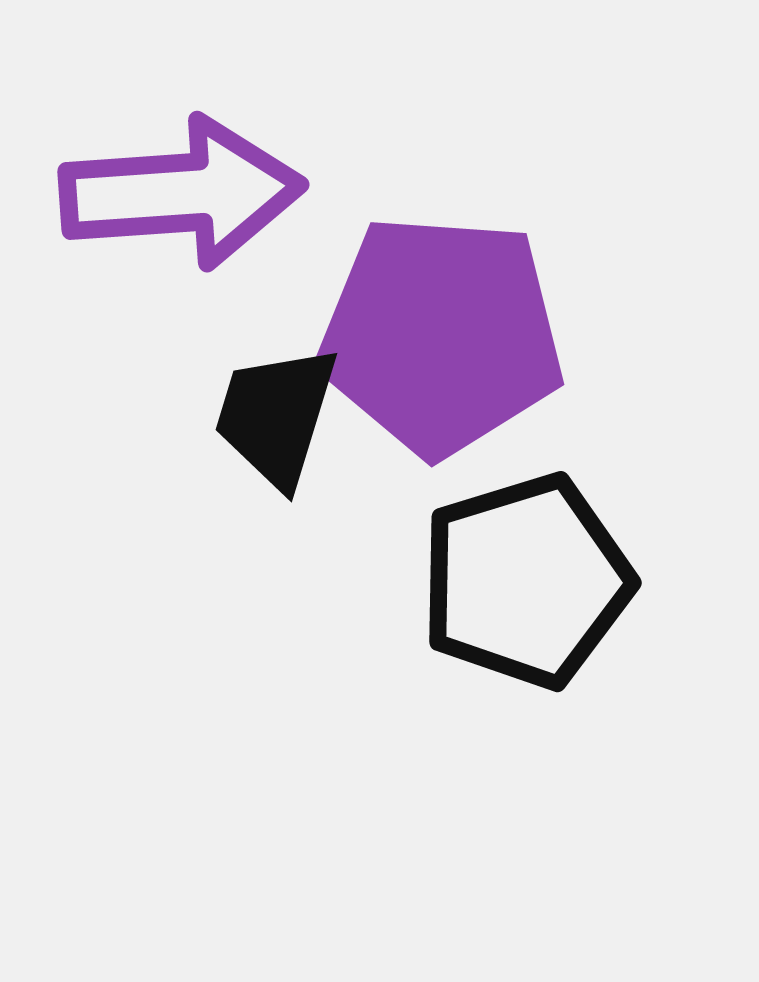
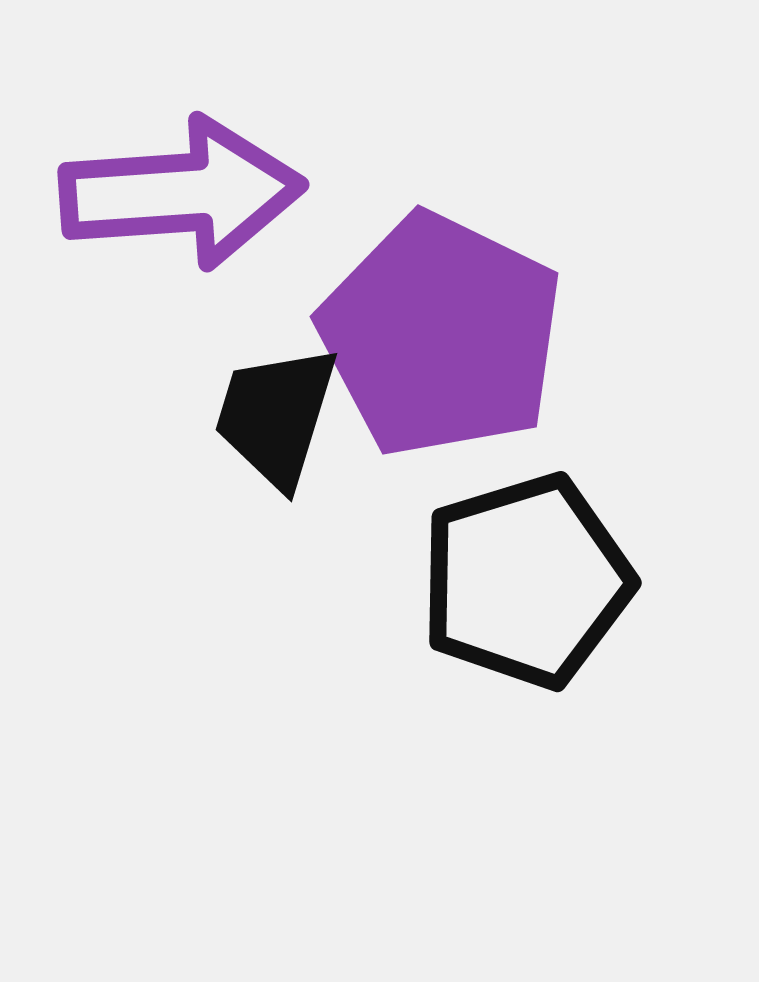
purple pentagon: rotated 22 degrees clockwise
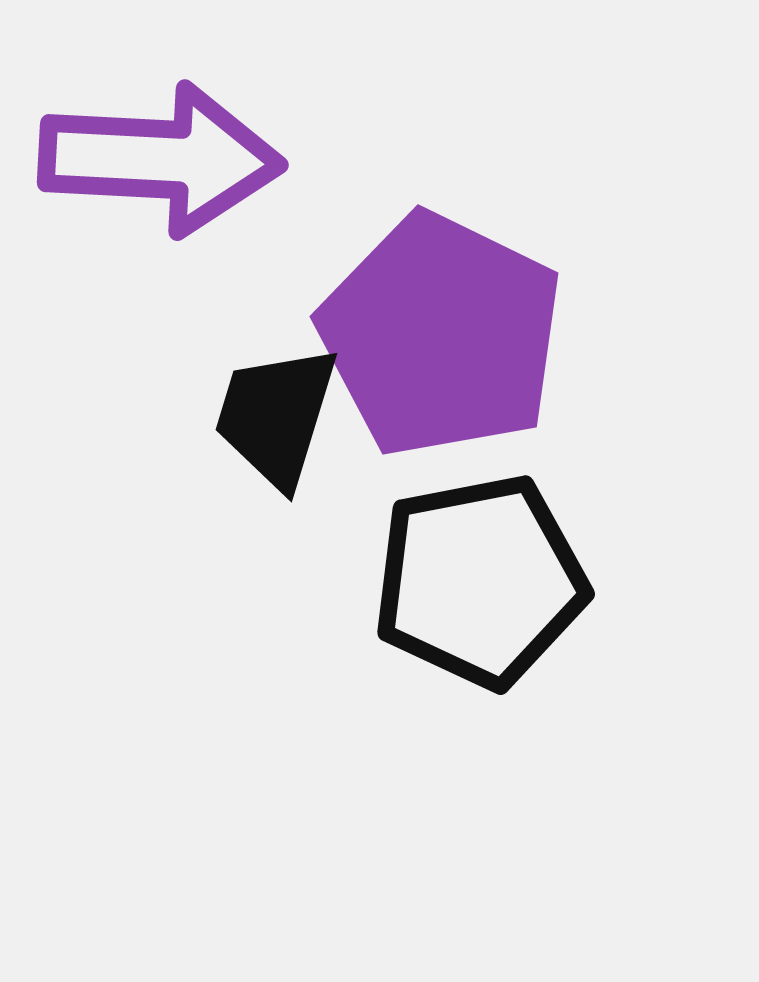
purple arrow: moved 21 px left, 34 px up; rotated 7 degrees clockwise
black pentagon: moved 46 px left; rotated 6 degrees clockwise
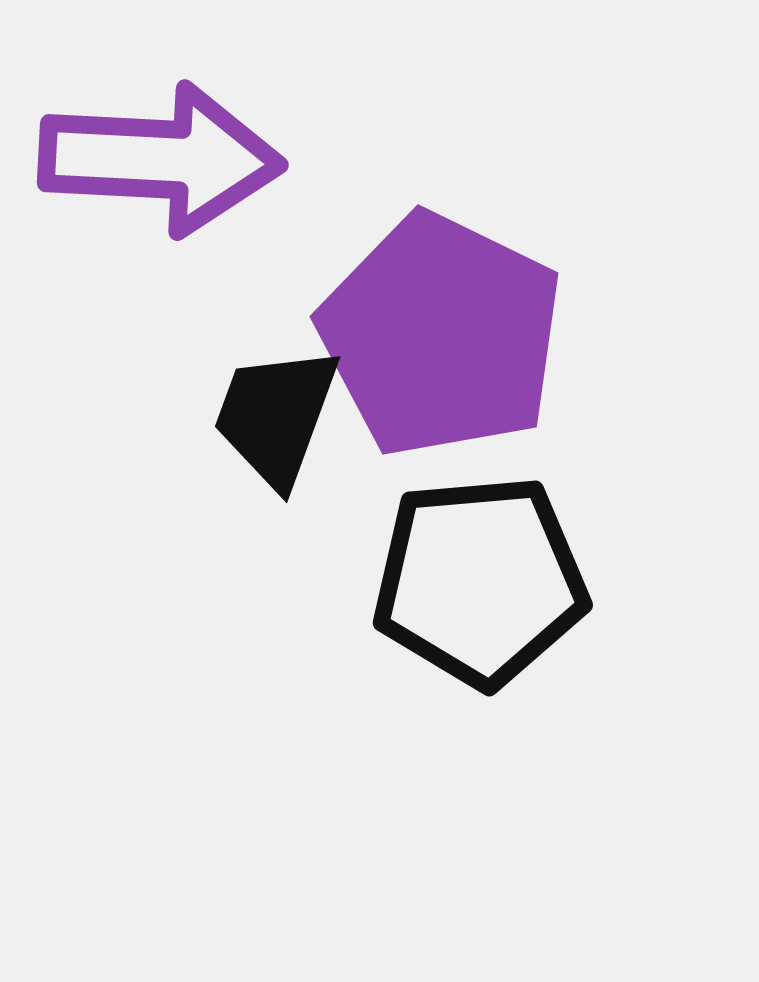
black trapezoid: rotated 3 degrees clockwise
black pentagon: rotated 6 degrees clockwise
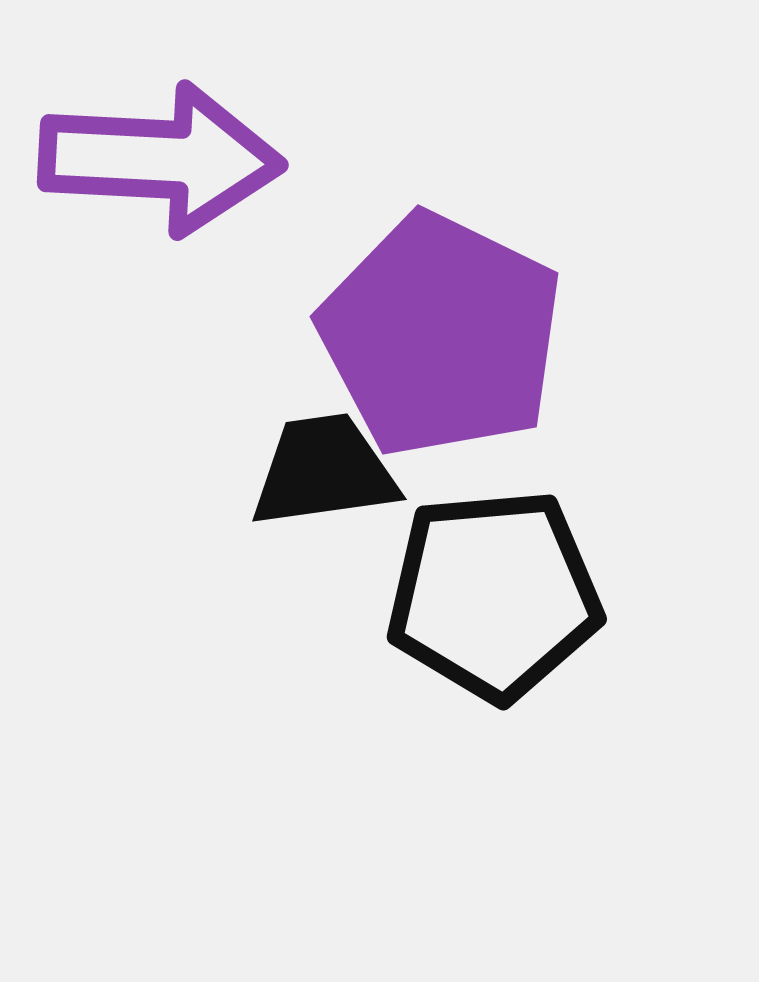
black trapezoid: moved 48 px right, 55 px down; rotated 62 degrees clockwise
black pentagon: moved 14 px right, 14 px down
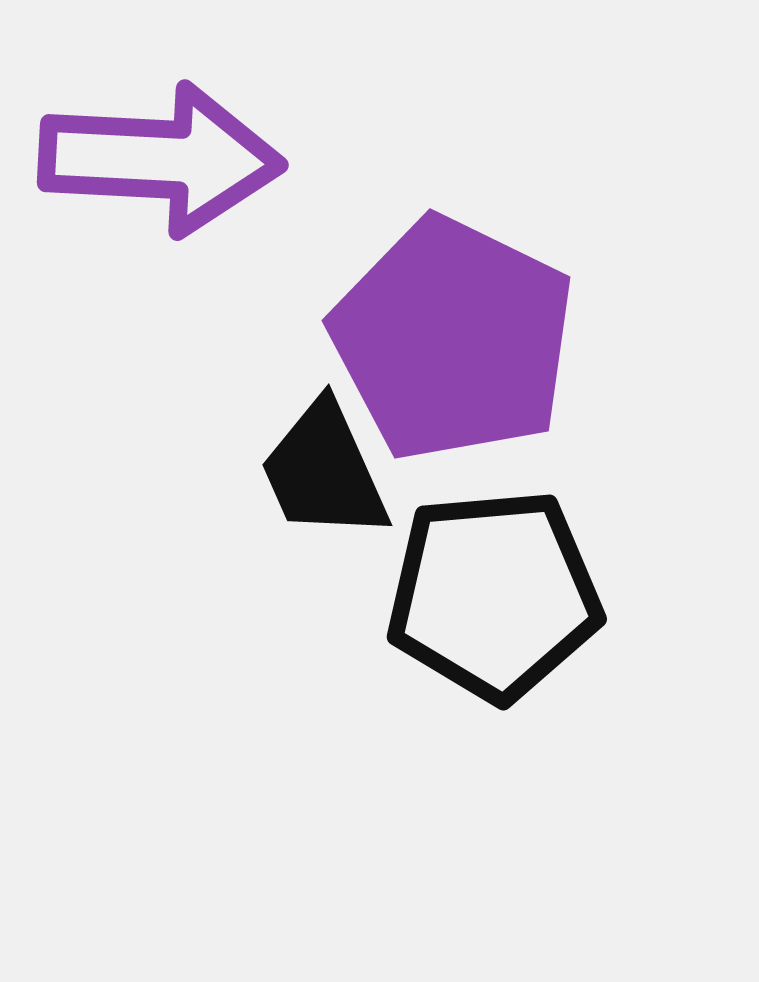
purple pentagon: moved 12 px right, 4 px down
black trapezoid: rotated 106 degrees counterclockwise
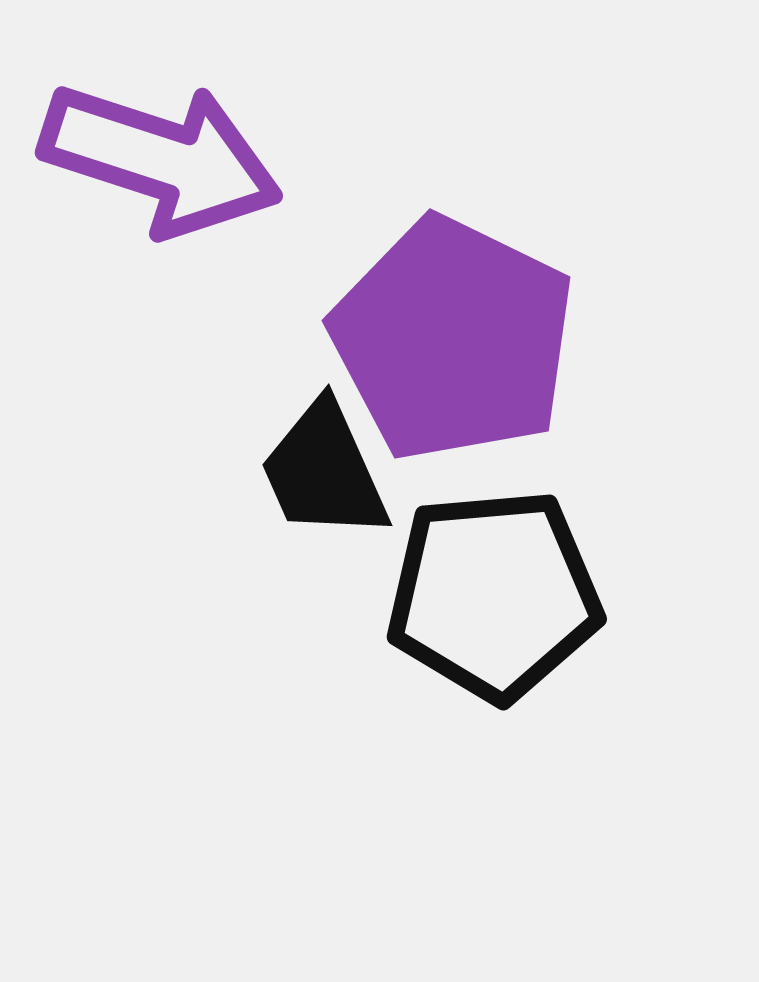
purple arrow: rotated 15 degrees clockwise
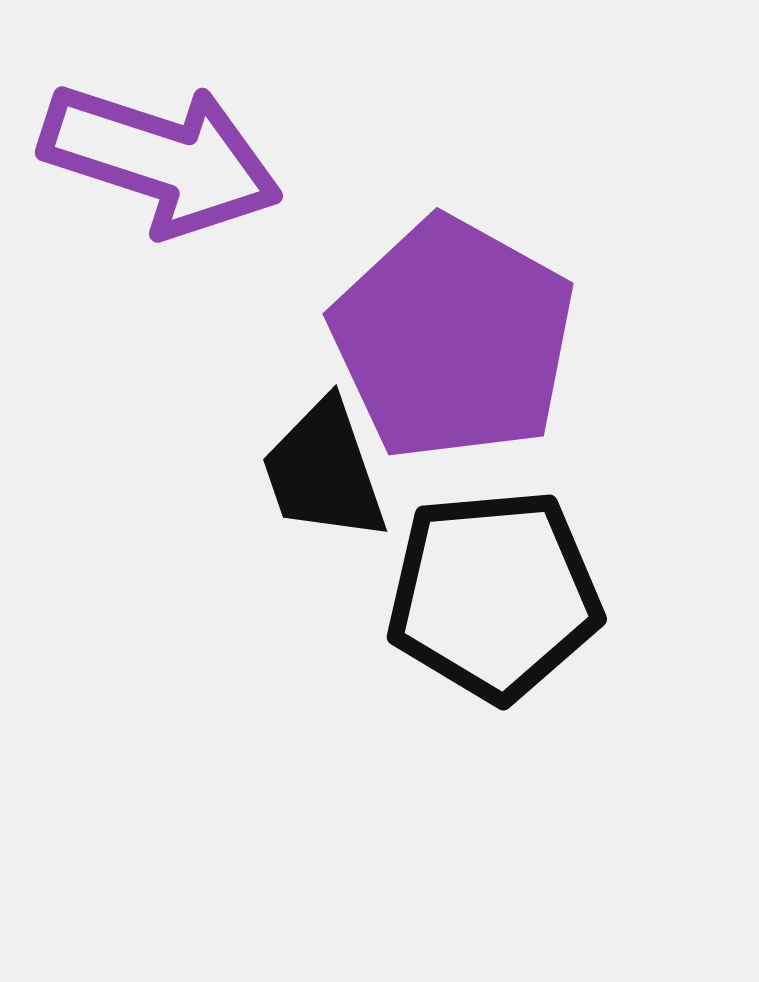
purple pentagon: rotated 3 degrees clockwise
black trapezoid: rotated 5 degrees clockwise
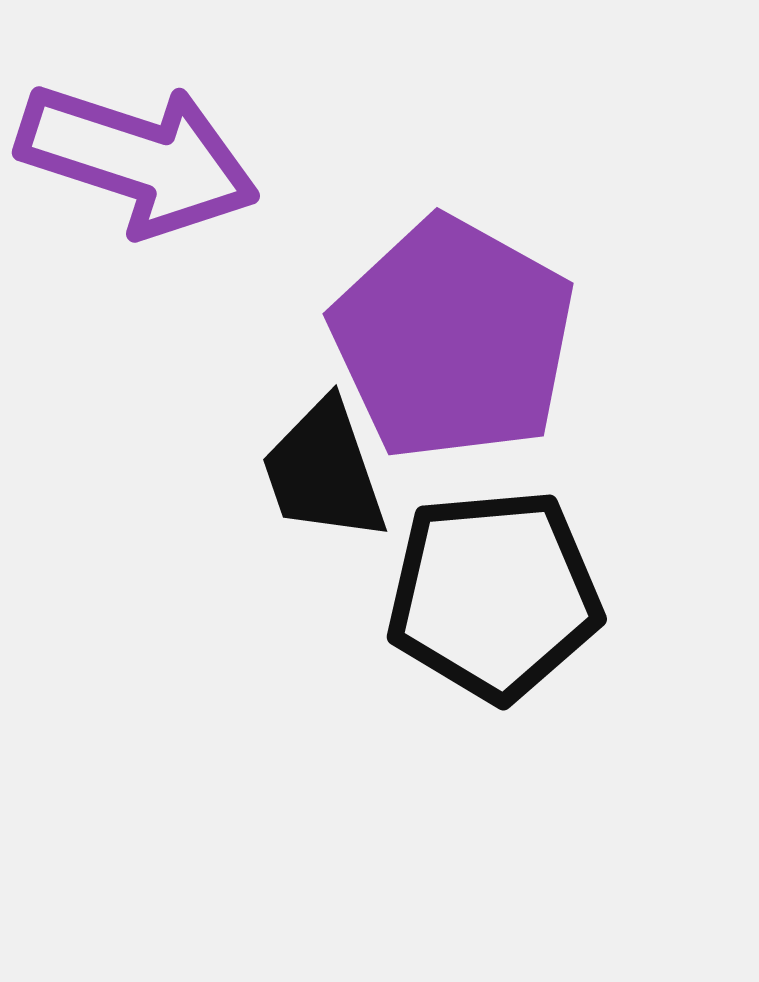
purple arrow: moved 23 px left
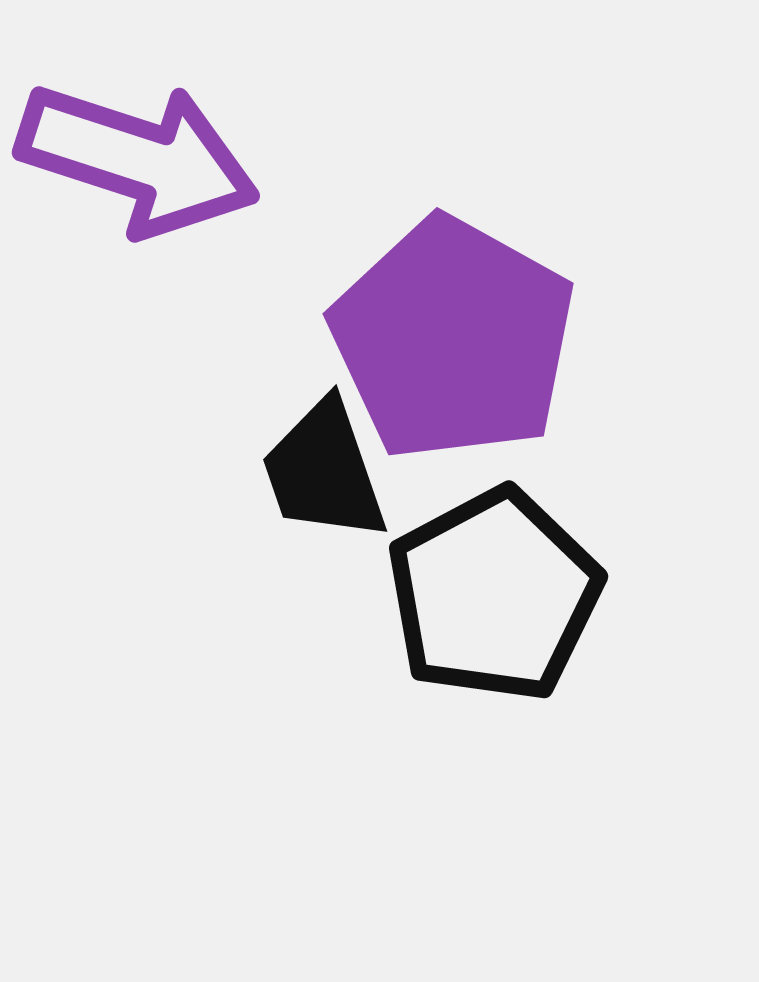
black pentagon: rotated 23 degrees counterclockwise
